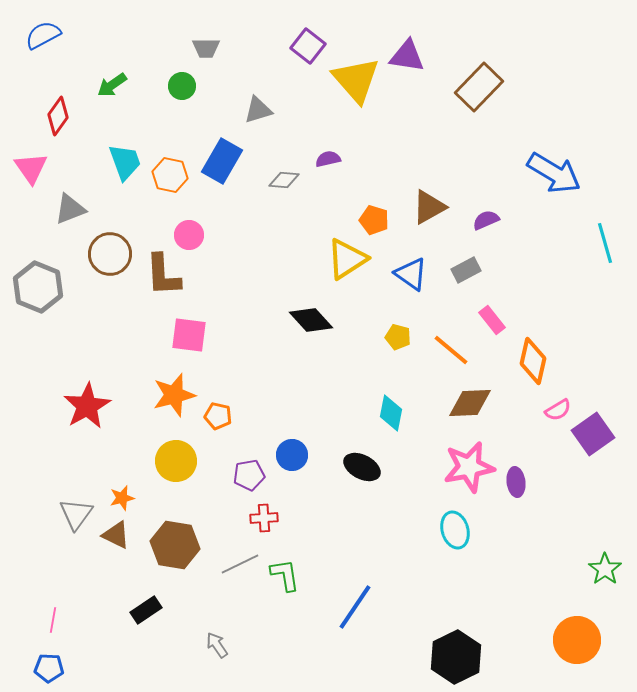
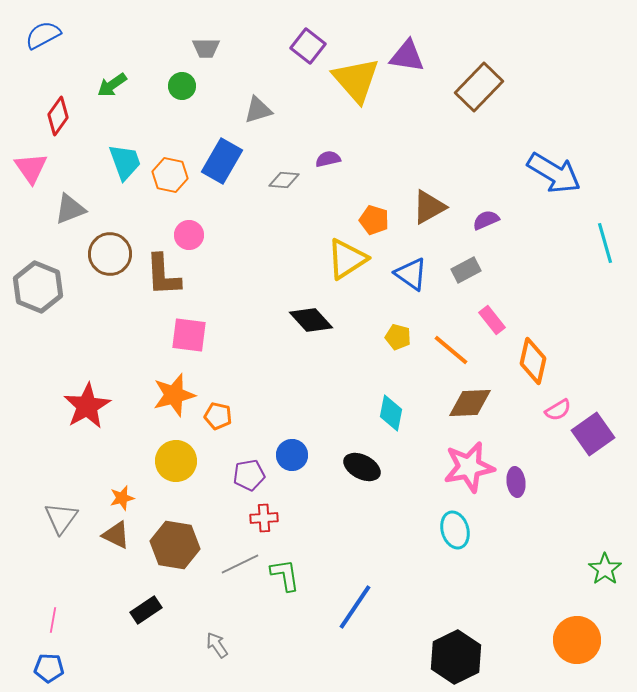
gray triangle at (76, 514): moved 15 px left, 4 px down
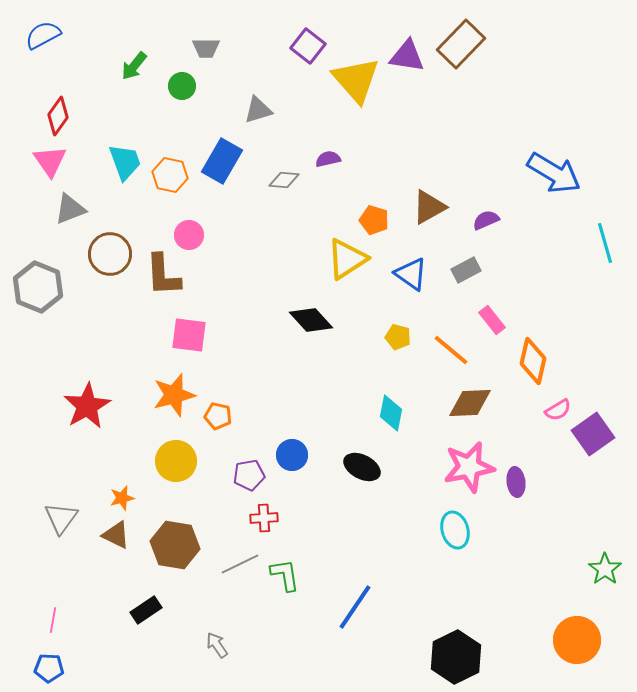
green arrow at (112, 85): moved 22 px right, 19 px up; rotated 16 degrees counterclockwise
brown rectangle at (479, 87): moved 18 px left, 43 px up
pink triangle at (31, 168): moved 19 px right, 7 px up
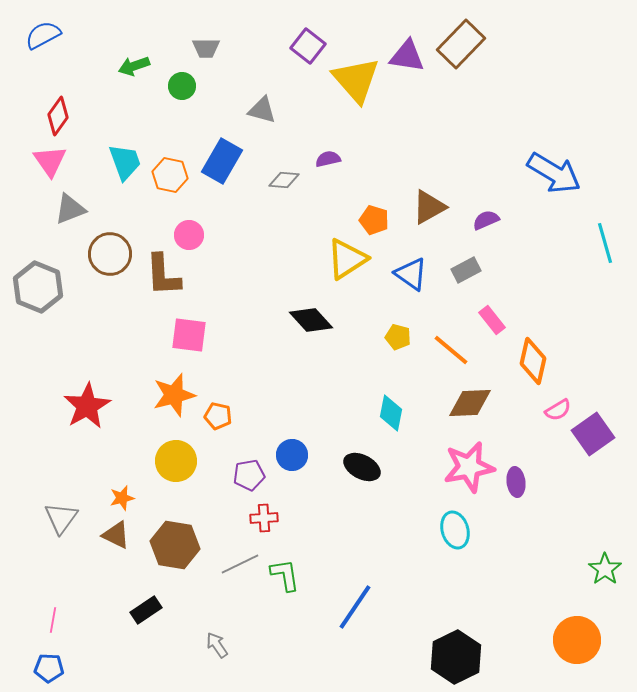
green arrow at (134, 66): rotated 32 degrees clockwise
gray triangle at (258, 110): moved 4 px right; rotated 32 degrees clockwise
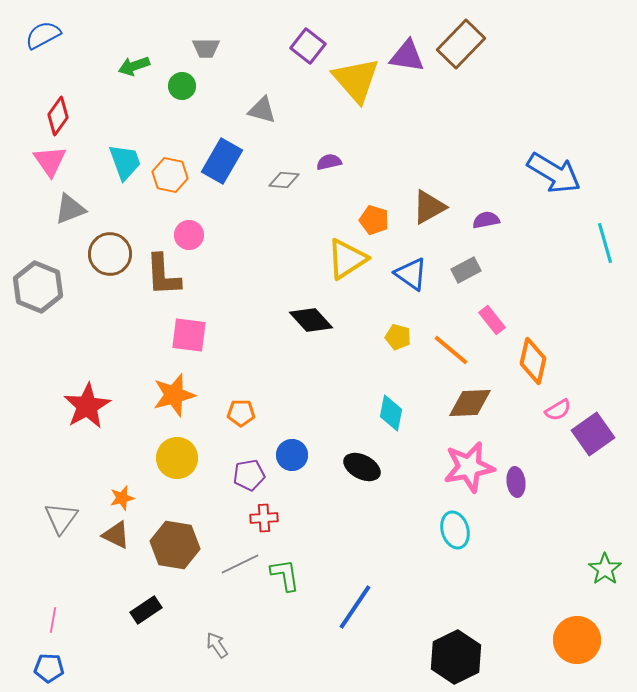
purple semicircle at (328, 159): moved 1 px right, 3 px down
purple semicircle at (486, 220): rotated 12 degrees clockwise
orange pentagon at (218, 416): moved 23 px right, 3 px up; rotated 12 degrees counterclockwise
yellow circle at (176, 461): moved 1 px right, 3 px up
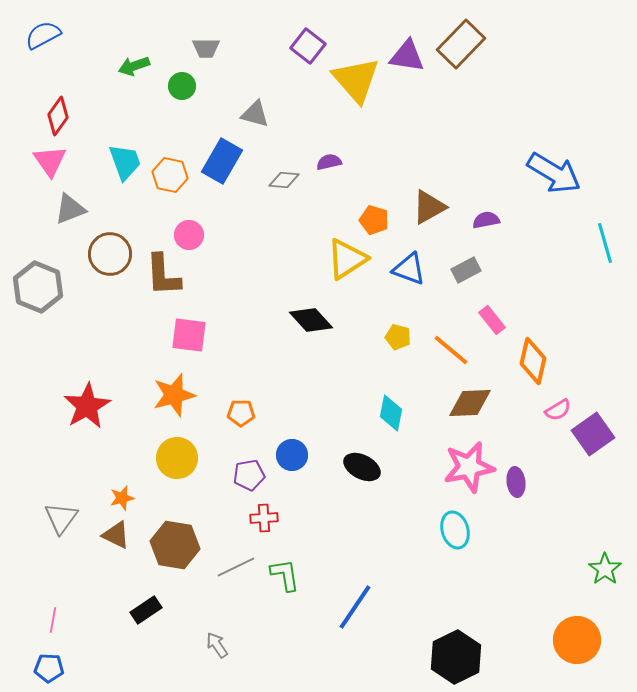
gray triangle at (262, 110): moved 7 px left, 4 px down
blue triangle at (411, 274): moved 2 px left, 5 px up; rotated 15 degrees counterclockwise
gray line at (240, 564): moved 4 px left, 3 px down
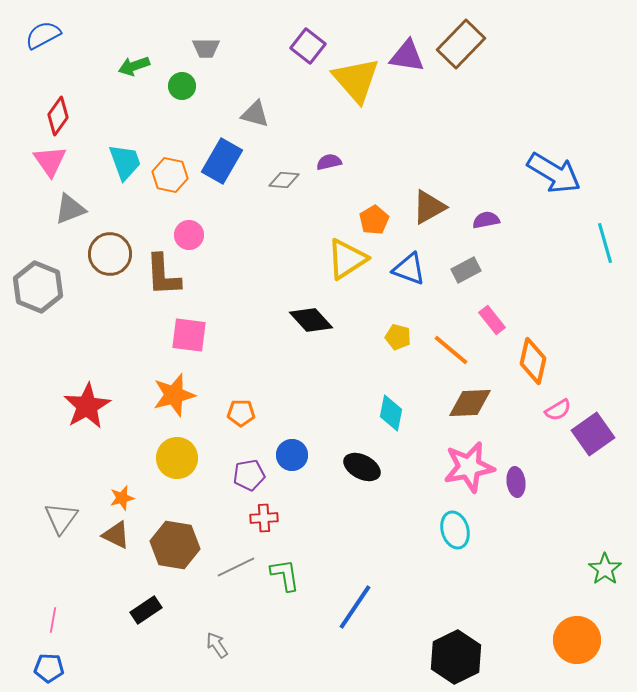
orange pentagon at (374, 220): rotated 24 degrees clockwise
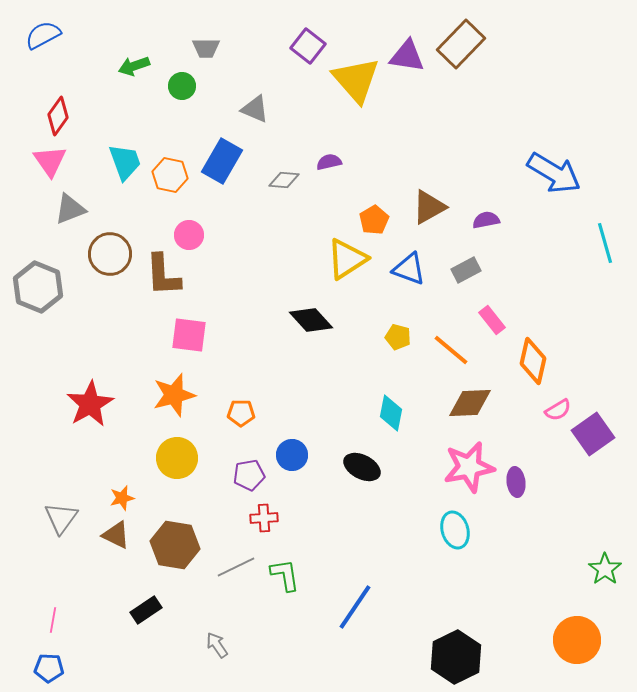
gray triangle at (255, 114): moved 5 px up; rotated 8 degrees clockwise
red star at (87, 406): moved 3 px right, 2 px up
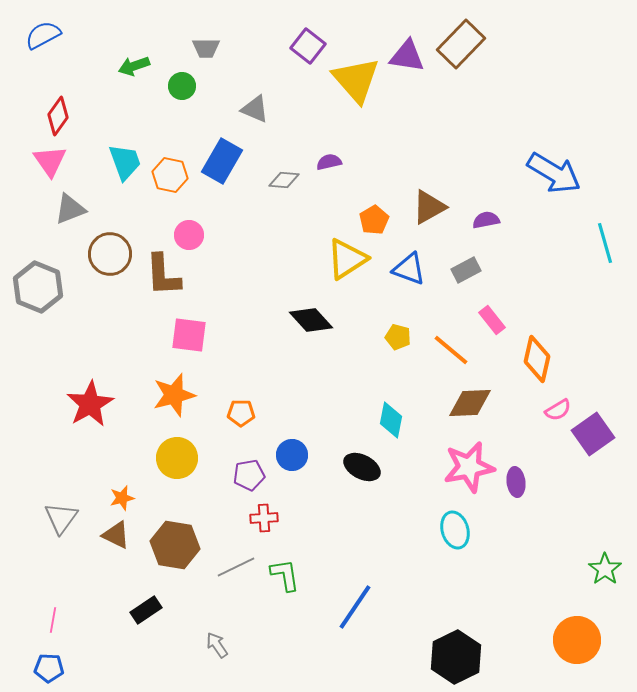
orange diamond at (533, 361): moved 4 px right, 2 px up
cyan diamond at (391, 413): moved 7 px down
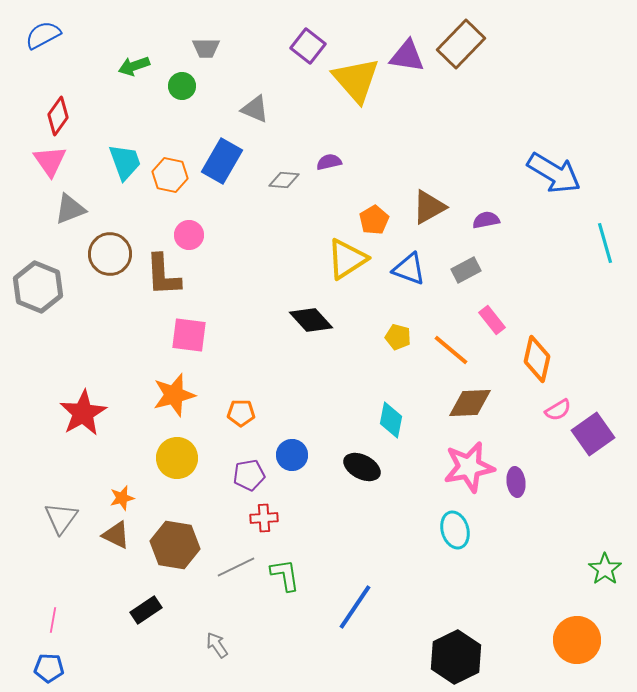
red star at (90, 404): moved 7 px left, 9 px down
